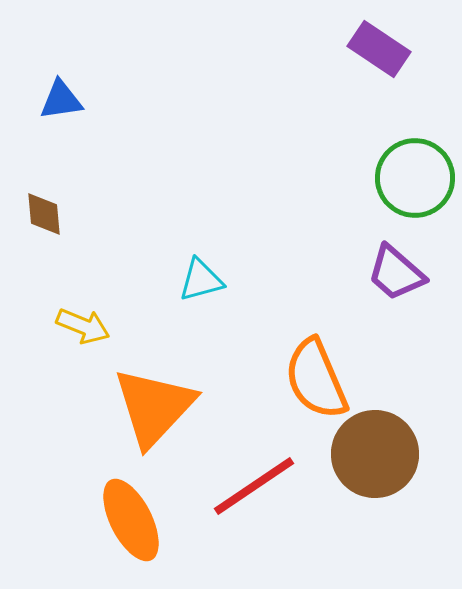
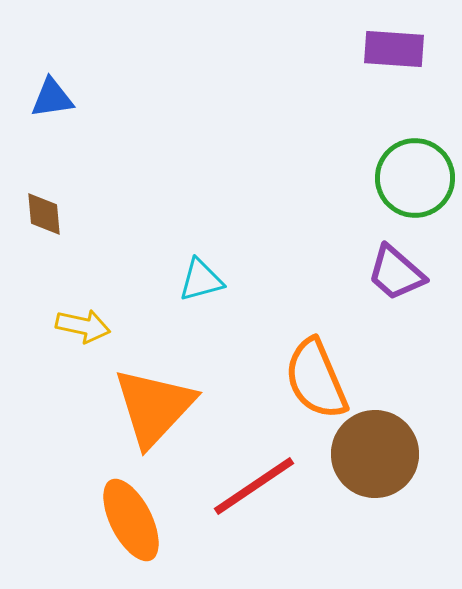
purple rectangle: moved 15 px right; rotated 30 degrees counterclockwise
blue triangle: moved 9 px left, 2 px up
yellow arrow: rotated 10 degrees counterclockwise
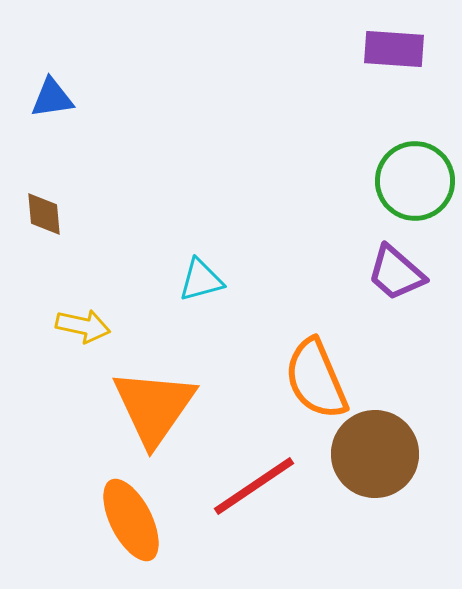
green circle: moved 3 px down
orange triangle: rotated 8 degrees counterclockwise
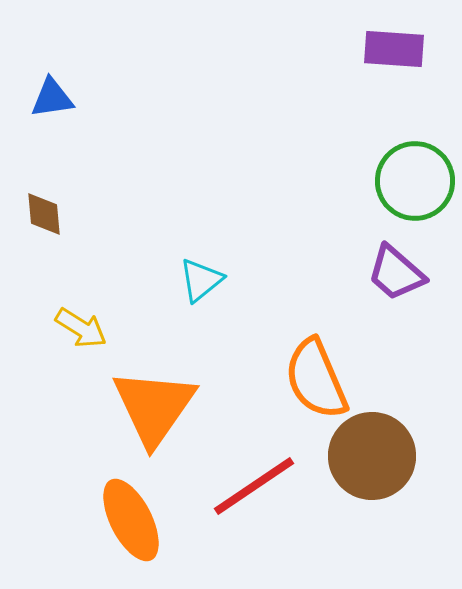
cyan triangle: rotated 24 degrees counterclockwise
yellow arrow: moved 2 px left, 2 px down; rotated 20 degrees clockwise
brown circle: moved 3 px left, 2 px down
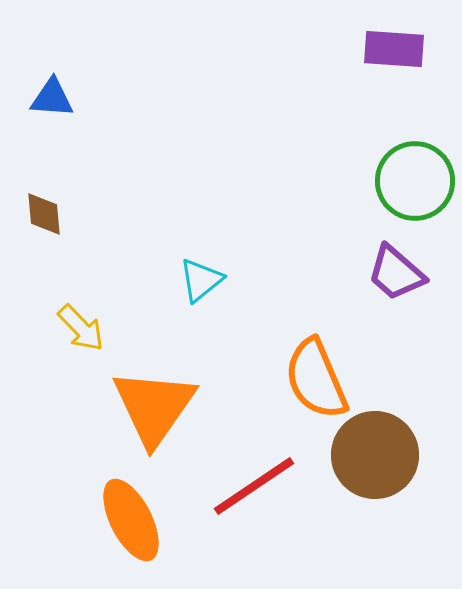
blue triangle: rotated 12 degrees clockwise
yellow arrow: rotated 14 degrees clockwise
brown circle: moved 3 px right, 1 px up
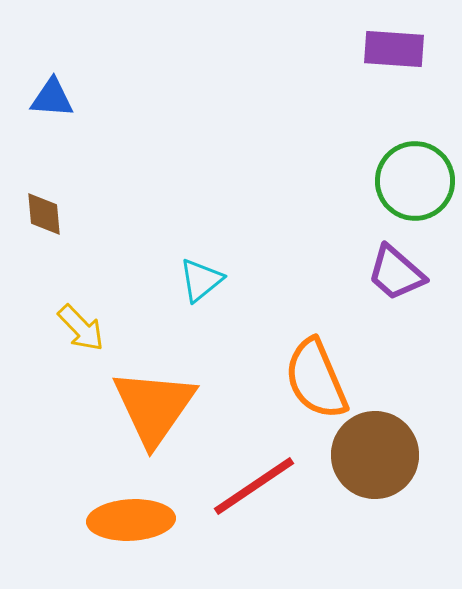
orange ellipse: rotated 66 degrees counterclockwise
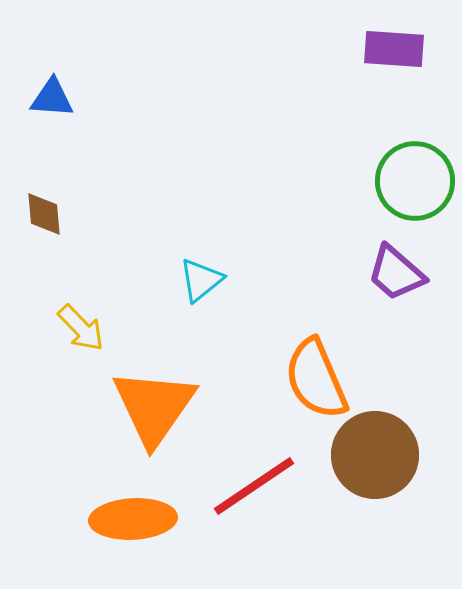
orange ellipse: moved 2 px right, 1 px up
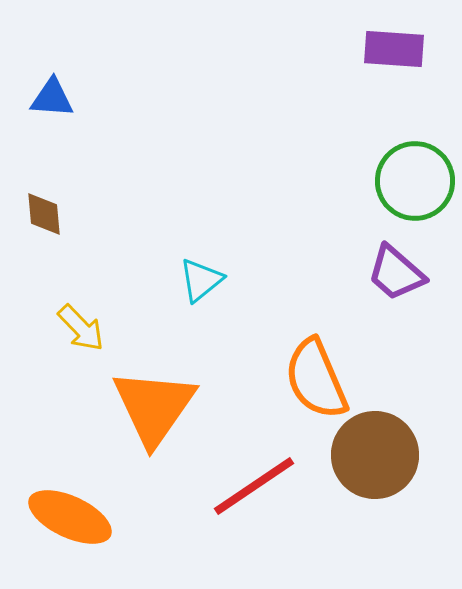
orange ellipse: moved 63 px left, 2 px up; rotated 28 degrees clockwise
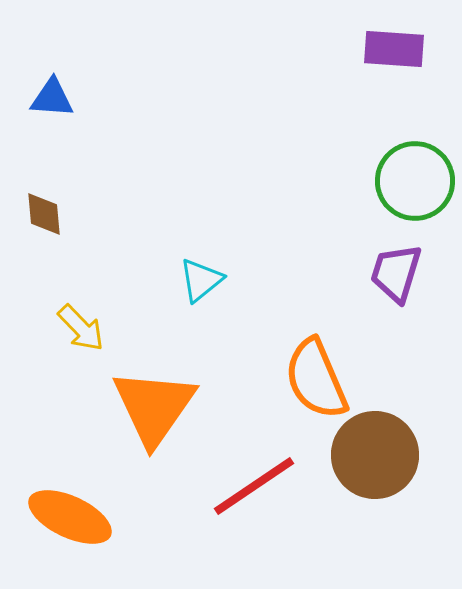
purple trapezoid: rotated 66 degrees clockwise
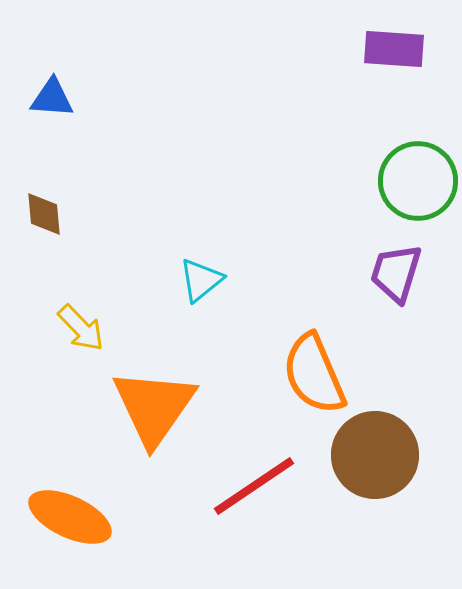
green circle: moved 3 px right
orange semicircle: moved 2 px left, 5 px up
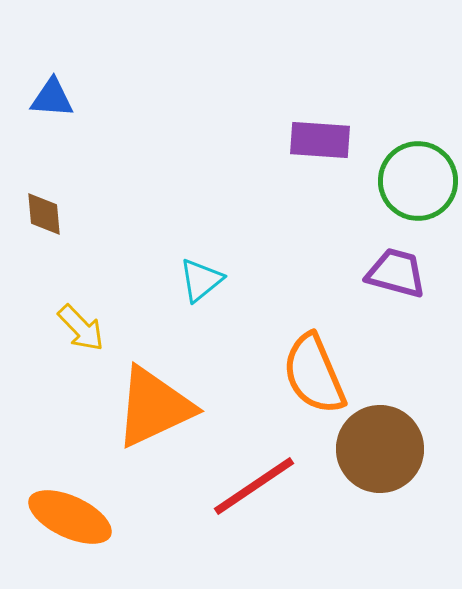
purple rectangle: moved 74 px left, 91 px down
purple trapezoid: rotated 88 degrees clockwise
orange triangle: rotated 30 degrees clockwise
brown circle: moved 5 px right, 6 px up
